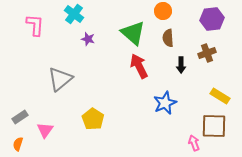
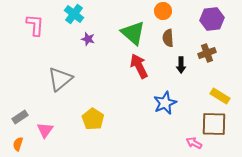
brown square: moved 2 px up
pink arrow: rotated 42 degrees counterclockwise
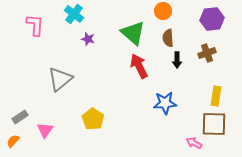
black arrow: moved 4 px left, 5 px up
yellow rectangle: moved 4 px left; rotated 66 degrees clockwise
blue star: rotated 20 degrees clockwise
orange semicircle: moved 5 px left, 3 px up; rotated 24 degrees clockwise
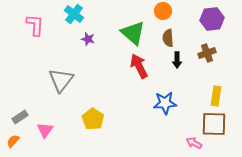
gray triangle: moved 1 px right, 1 px down; rotated 12 degrees counterclockwise
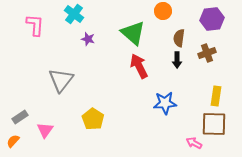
brown semicircle: moved 11 px right; rotated 12 degrees clockwise
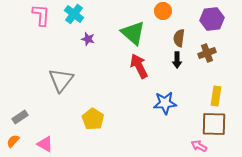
pink L-shape: moved 6 px right, 10 px up
pink triangle: moved 14 px down; rotated 36 degrees counterclockwise
pink arrow: moved 5 px right, 3 px down
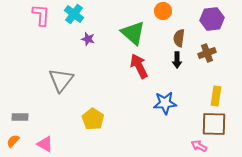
gray rectangle: rotated 35 degrees clockwise
